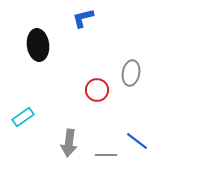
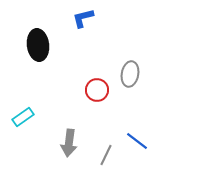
gray ellipse: moved 1 px left, 1 px down
gray line: rotated 65 degrees counterclockwise
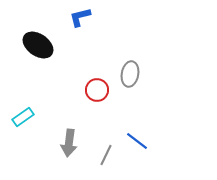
blue L-shape: moved 3 px left, 1 px up
black ellipse: rotated 48 degrees counterclockwise
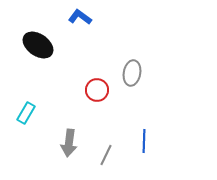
blue L-shape: rotated 50 degrees clockwise
gray ellipse: moved 2 px right, 1 px up
cyan rectangle: moved 3 px right, 4 px up; rotated 25 degrees counterclockwise
blue line: moved 7 px right; rotated 55 degrees clockwise
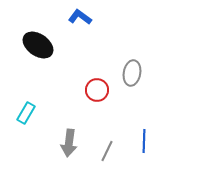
gray line: moved 1 px right, 4 px up
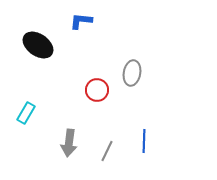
blue L-shape: moved 1 px right, 4 px down; rotated 30 degrees counterclockwise
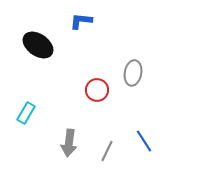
gray ellipse: moved 1 px right
blue line: rotated 35 degrees counterclockwise
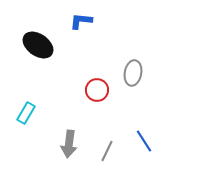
gray arrow: moved 1 px down
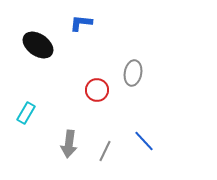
blue L-shape: moved 2 px down
blue line: rotated 10 degrees counterclockwise
gray line: moved 2 px left
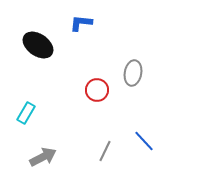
gray arrow: moved 26 px left, 13 px down; rotated 124 degrees counterclockwise
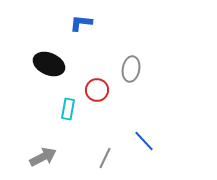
black ellipse: moved 11 px right, 19 px down; rotated 12 degrees counterclockwise
gray ellipse: moved 2 px left, 4 px up
cyan rectangle: moved 42 px right, 4 px up; rotated 20 degrees counterclockwise
gray line: moved 7 px down
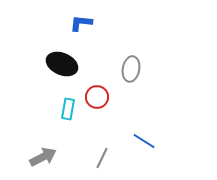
black ellipse: moved 13 px right
red circle: moved 7 px down
blue line: rotated 15 degrees counterclockwise
gray line: moved 3 px left
